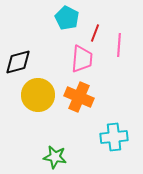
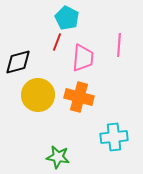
red line: moved 38 px left, 9 px down
pink trapezoid: moved 1 px right, 1 px up
orange cross: rotated 8 degrees counterclockwise
green star: moved 3 px right
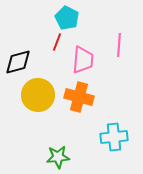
pink trapezoid: moved 2 px down
green star: rotated 15 degrees counterclockwise
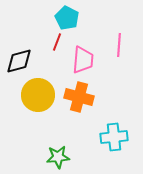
black diamond: moved 1 px right, 1 px up
